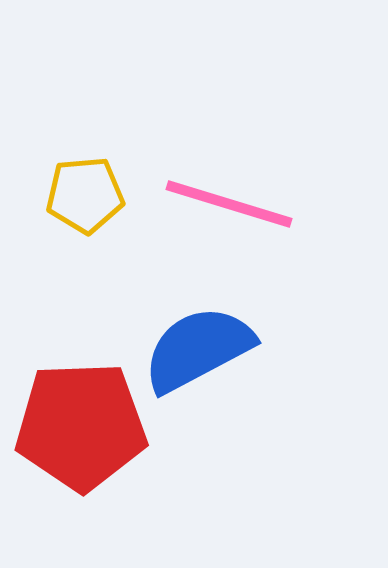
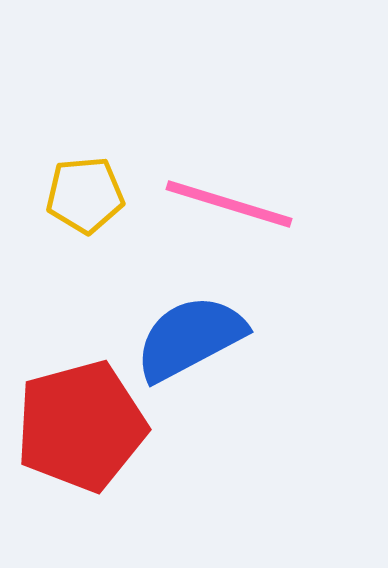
blue semicircle: moved 8 px left, 11 px up
red pentagon: rotated 13 degrees counterclockwise
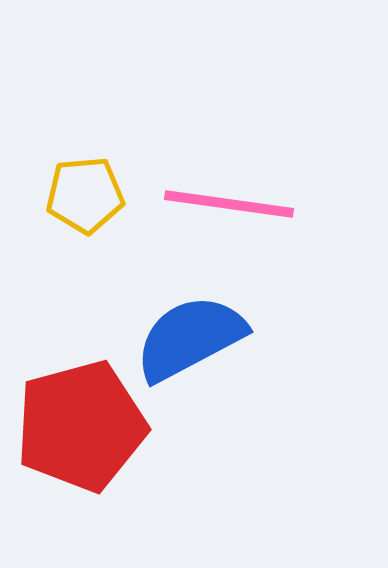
pink line: rotated 9 degrees counterclockwise
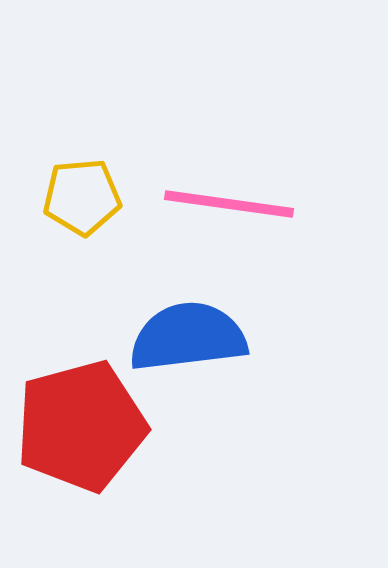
yellow pentagon: moved 3 px left, 2 px down
blue semicircle: moved 2 px left, 1 px up; rotated 21 degrees clockwise
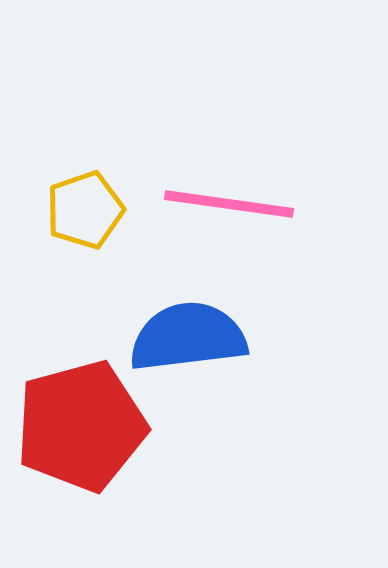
yellow pentagon: moved 3 px right, 13 px down; rotated 14 degrees counterclockwise
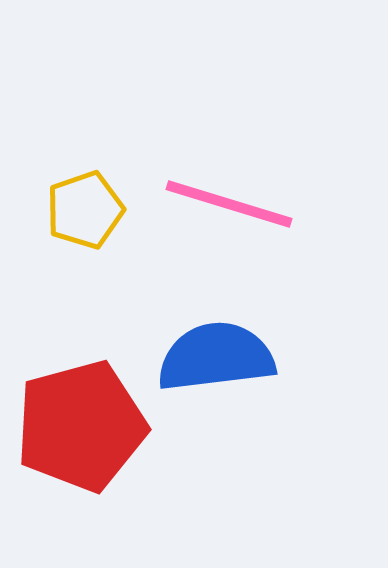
pink line: rotated 9 degrees clockwise
blue semicircle: moved 28 px right, 20 px down
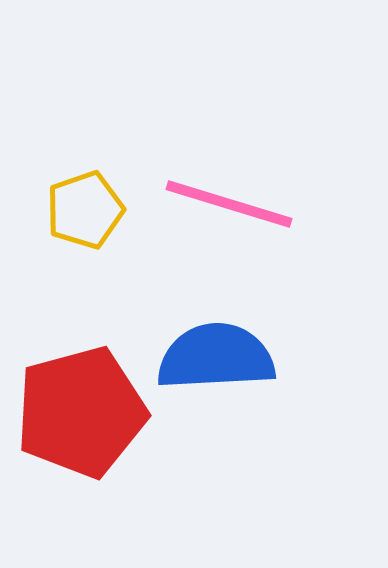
blue semicircle: rotated 4 degrees clockwise
red pentagon: moved 14 px up
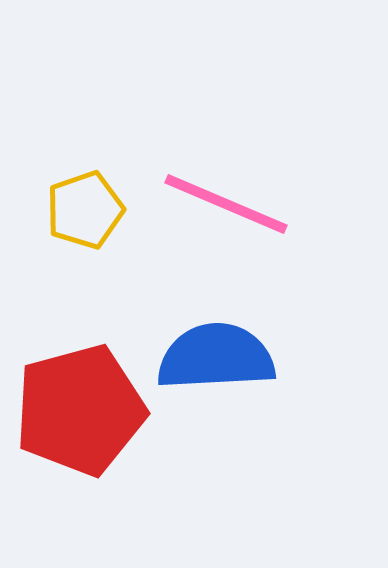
pink line: moved 3 px left; rotated 6 degrees clockwise
red pentagon: moved 1 px left, 2 px up
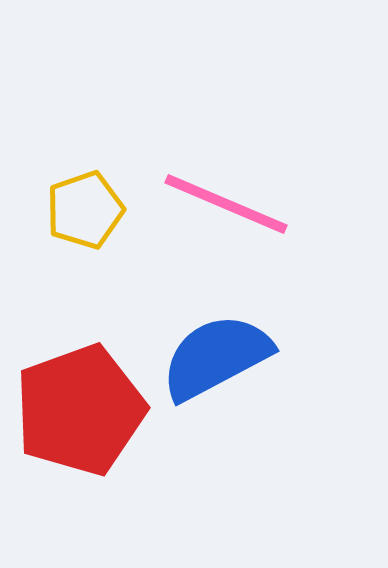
blue semicircle: rotated 25 degrees counterclockwise
red pentagon: rotated 5 degrees counterclockwise
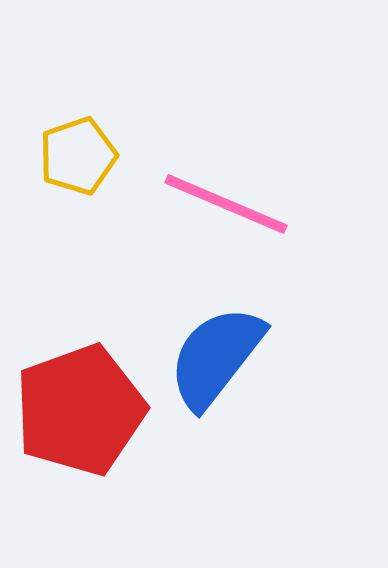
yellow pentagon: moved 7 px left, 54 px up
blue semicircle: rotated 24 degrees counterclockwise
